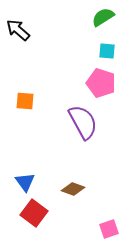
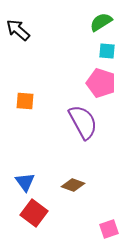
green semicircle: moved 2 px left, 5 px down
brown diamond: moved 4 px up
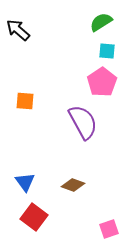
pink pentagon: moved 1 px right, 1 px up; rotated 20 degrees clockwise
red square: moved 4 px down
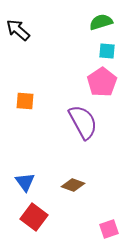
green semicircle: rotated 15 degrees clockwise
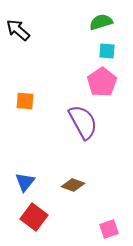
blue triangle: rotated 15 degrees clockwise
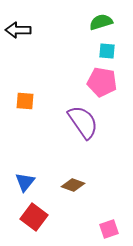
black arrow: rotated 40 degrees counterclockwise
pink pentagon: rotated 28 degrees counterclockwise
purple semicircle: rotated 6 degrees counterclockwise
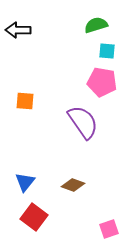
green semicircle: moved 5 px left, 3 px down
